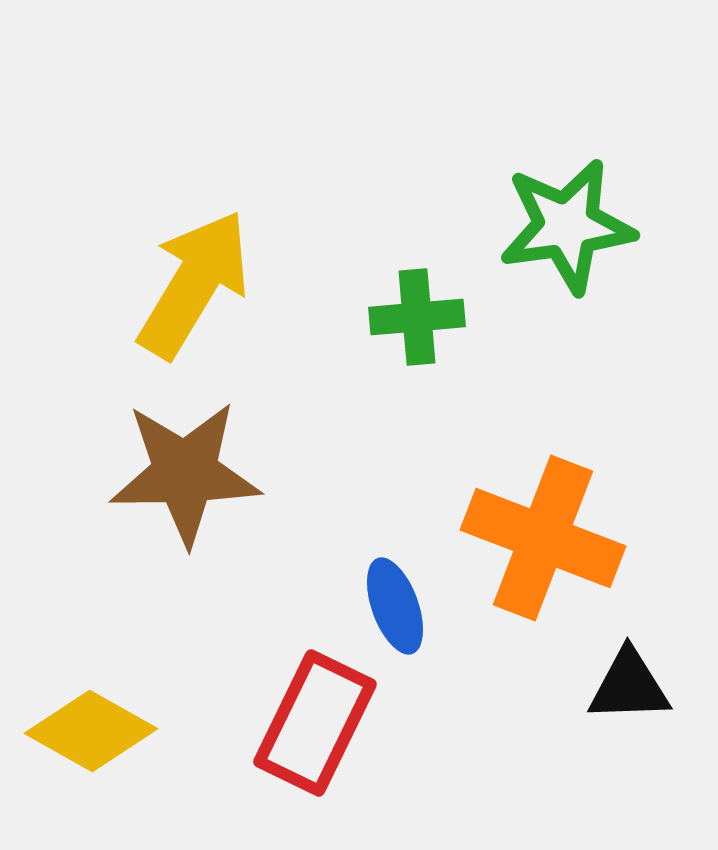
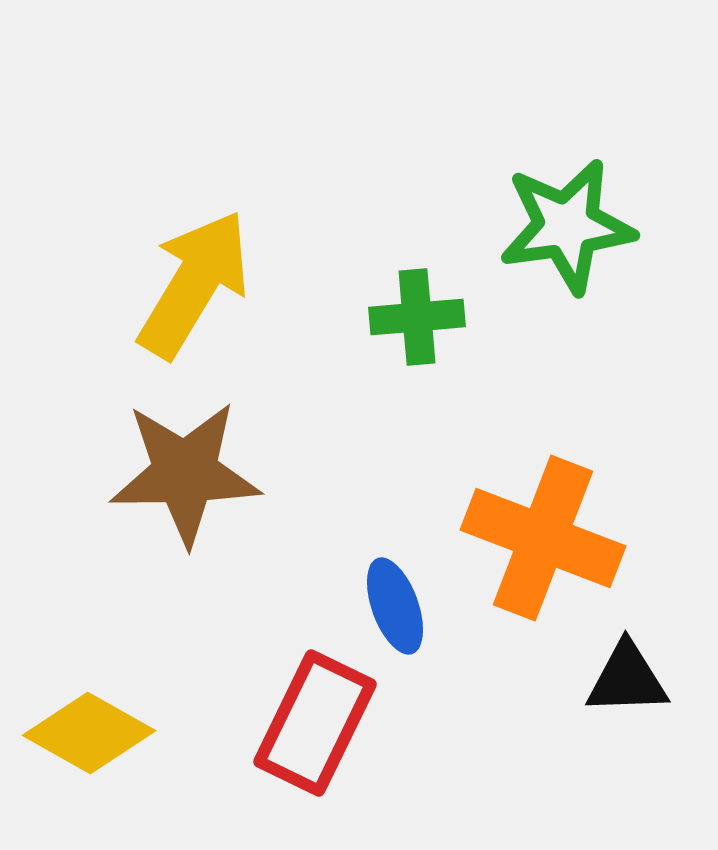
black triangle: moved 2 px left, 7 px up
yellow diamond: moved 2 px left, 2 px down
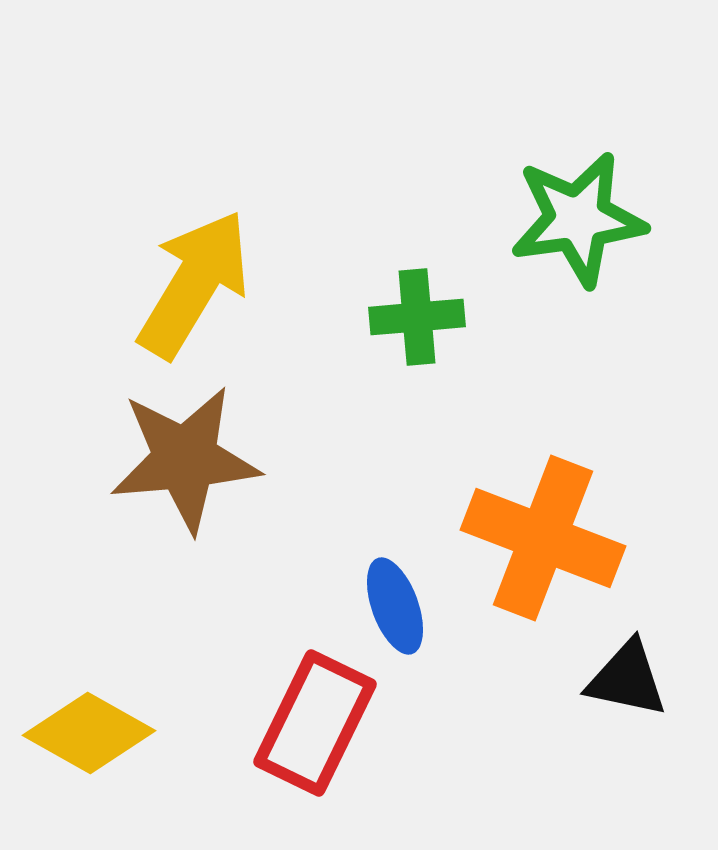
green star: moved 11 px right, 7 px up
brown star: moved 14 px up; rotated 4 degrees counterclockwise
black triangle: rotated 14 degrees clockwise
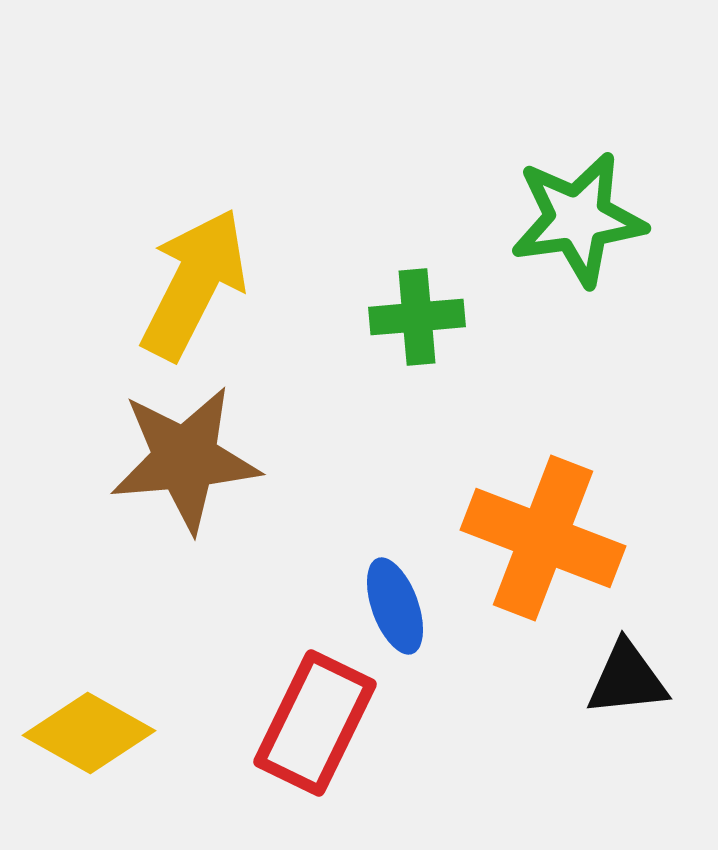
yellow arrow: rotated 4 degrees counterclockwise
black triangle: rotated 18 degrees counterclockwise
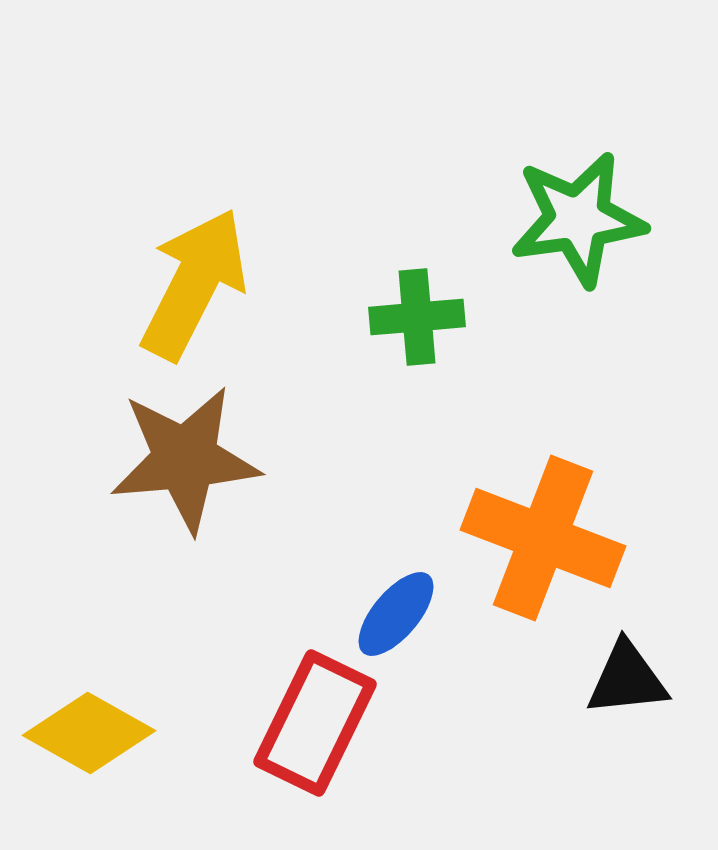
blue ellipse: moved 1 px right, 8 px down; rotated 60 degrees clockwise
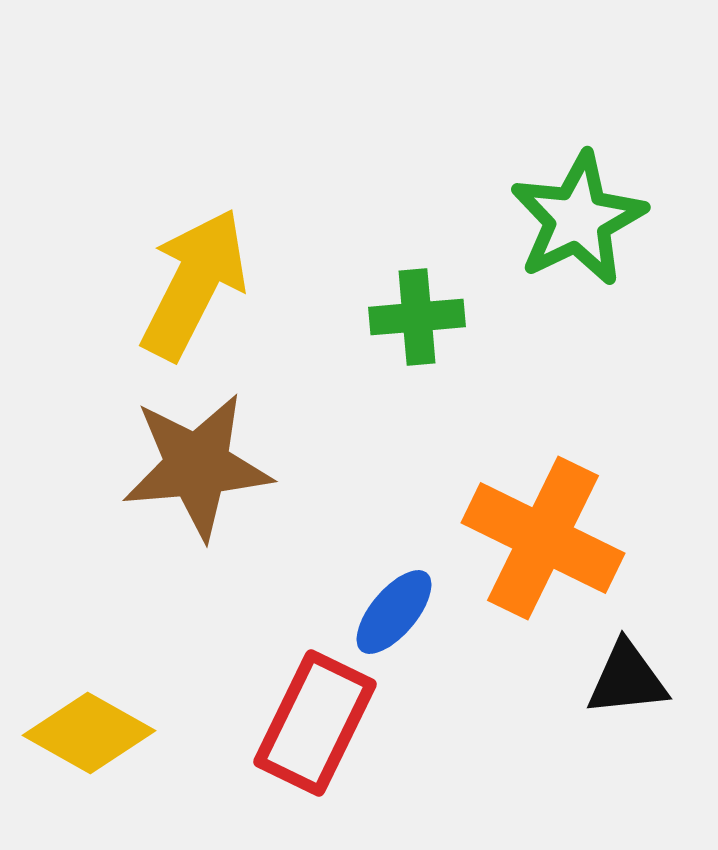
green star: rotated 18 degrees counterclockwise
brown star: moved 12 px right, 7 px down
orange cross: rotated 5 degrees clockwise
blue ellipse: moved 2 px left, 2 px up
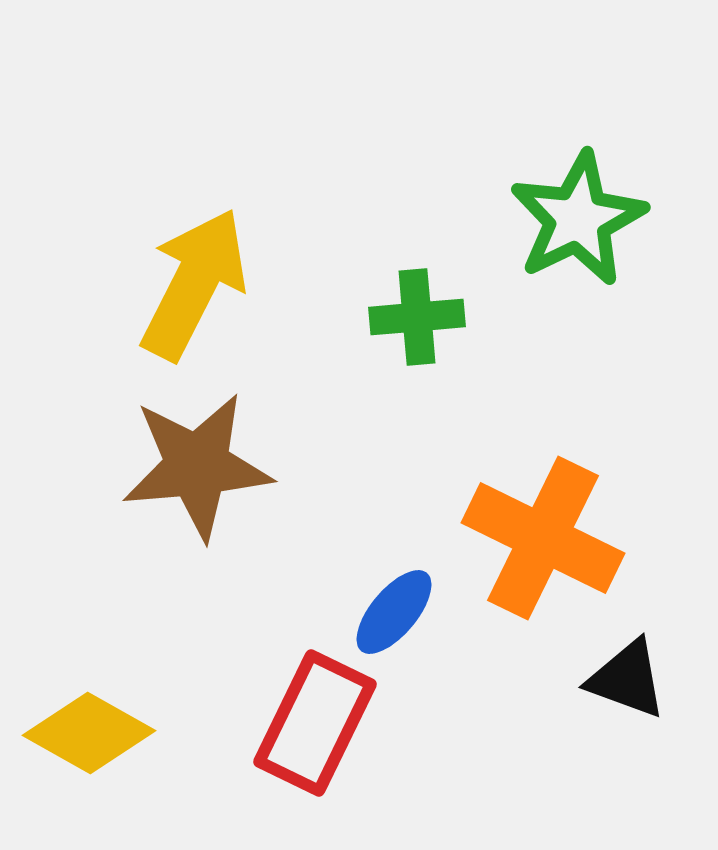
black triangle: rotated 26 degrees clockwise
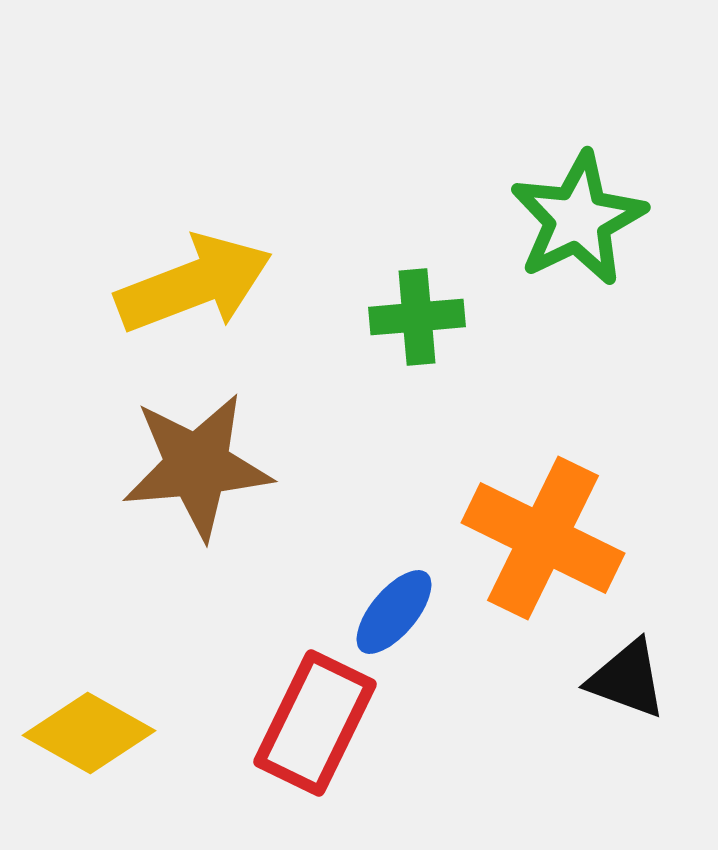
yellow arrow: rotated 42 degrees clockwise
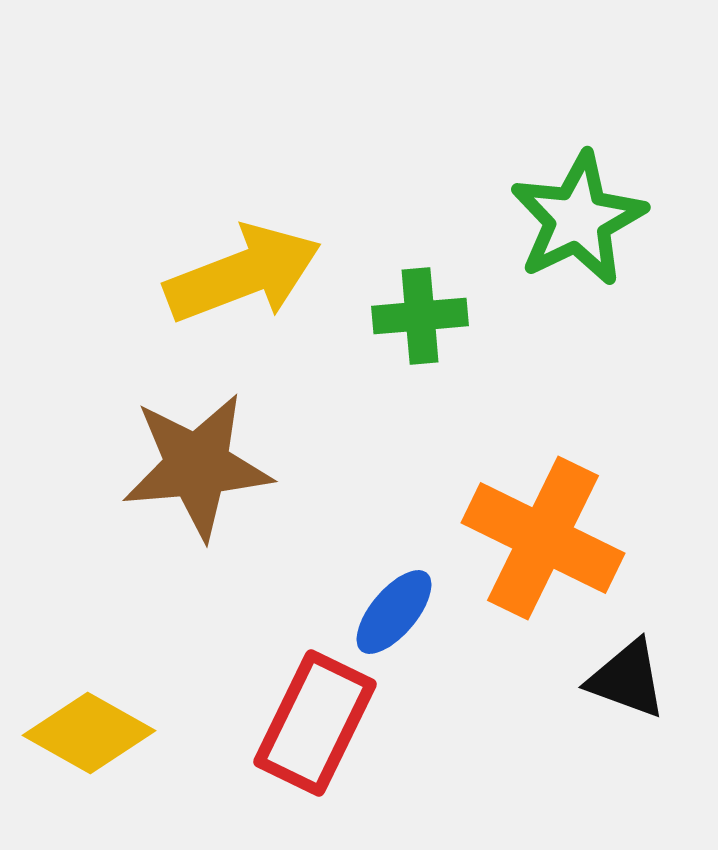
yellow arrow: moved 49 px right, 10 px up
green cross: moved 3 px right, 1 px up
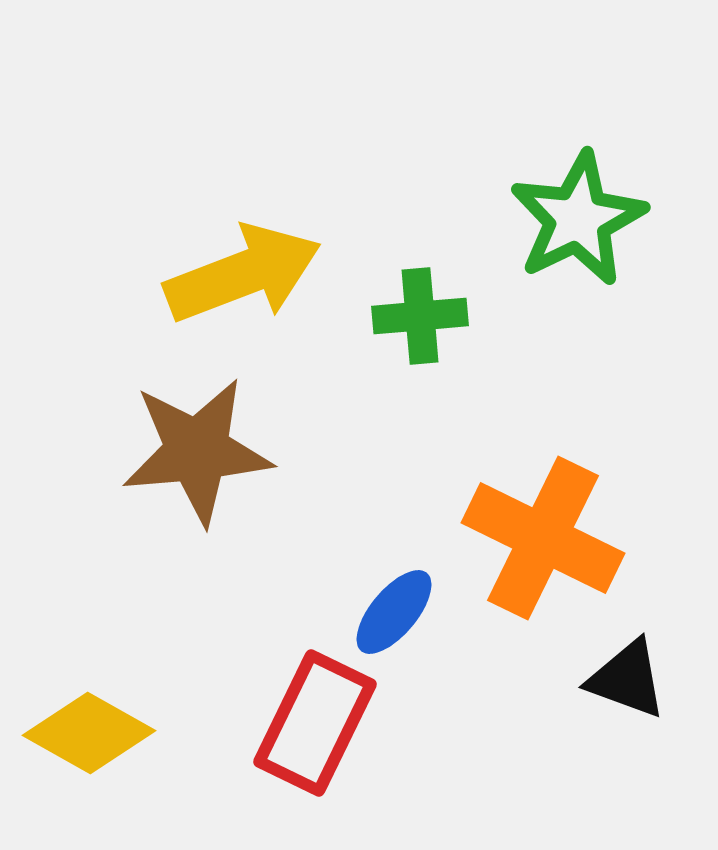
brown star: moved 15 px up
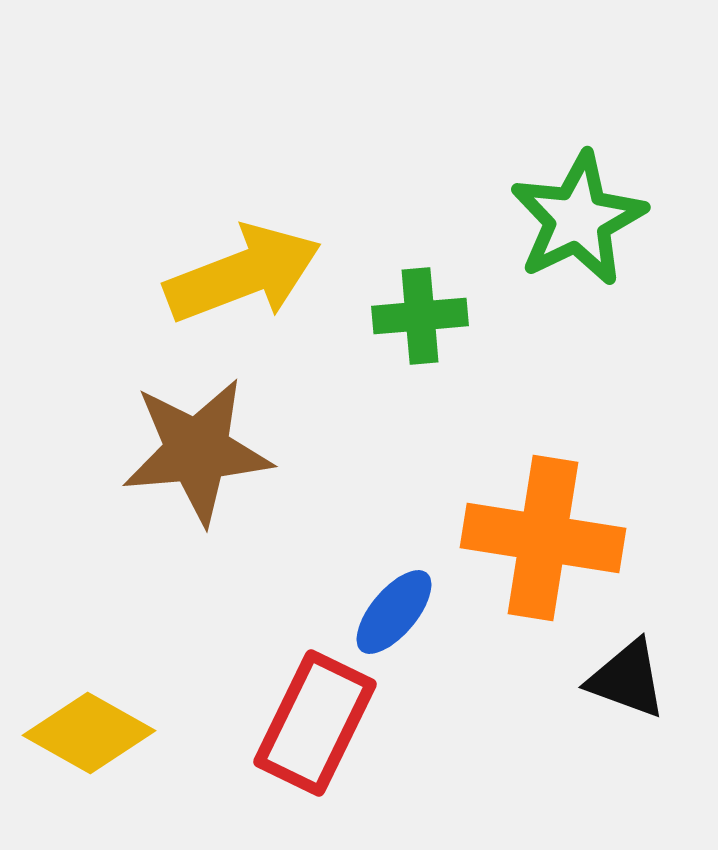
orange cross: rotated 17 degrees counterclockwise
